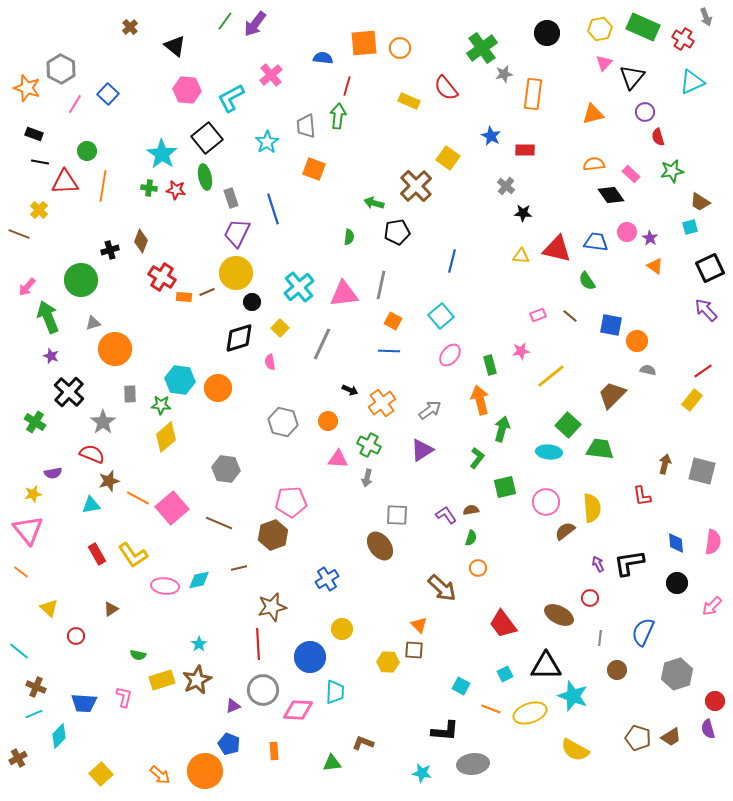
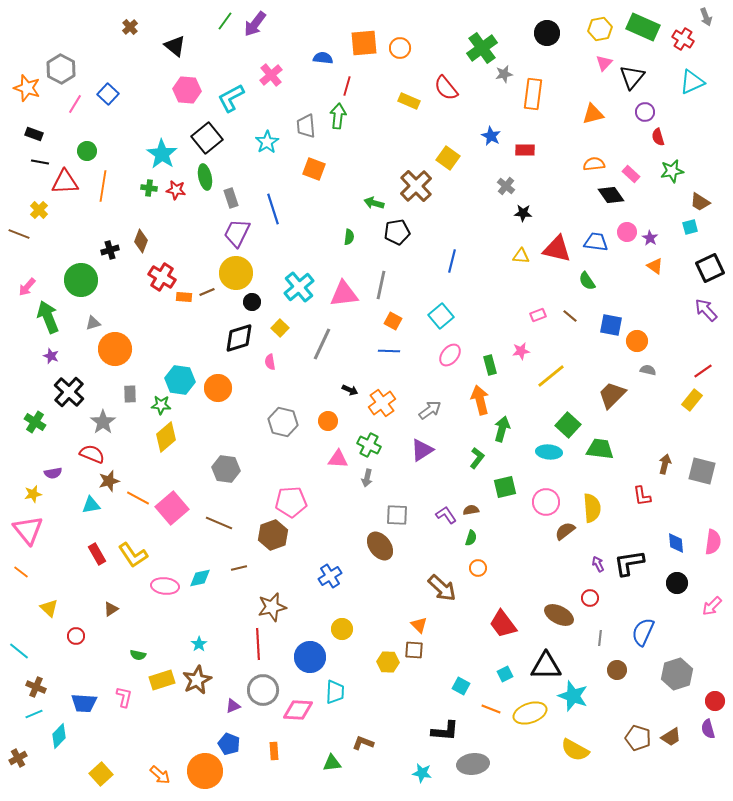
blue cross at (327, 579): moved 3 px right, 3 px up
cyan diamond at (199, 580): moved 1 px right, 2 px up
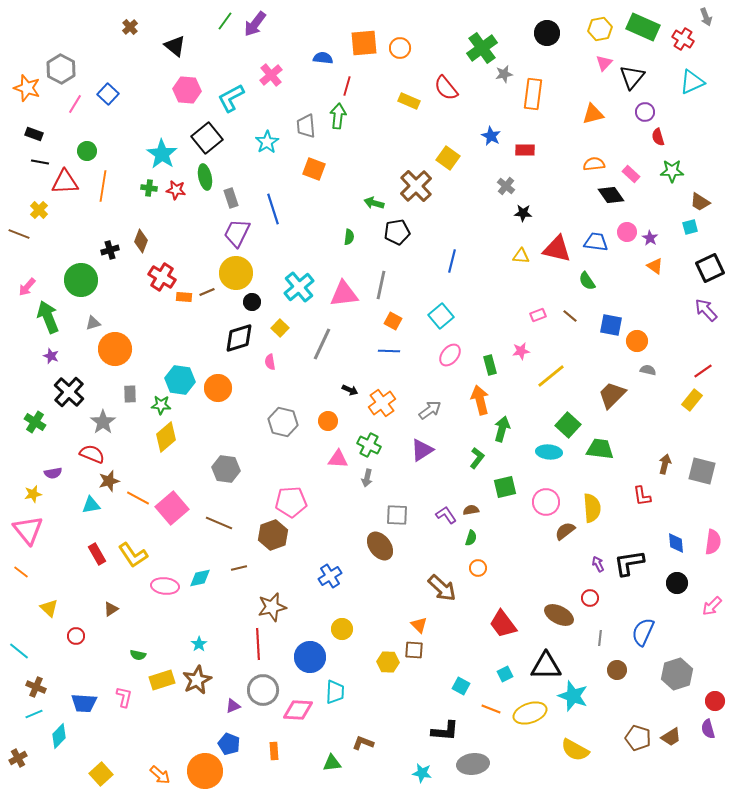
green star at (672, 171): rotated 10 degrees clockwise
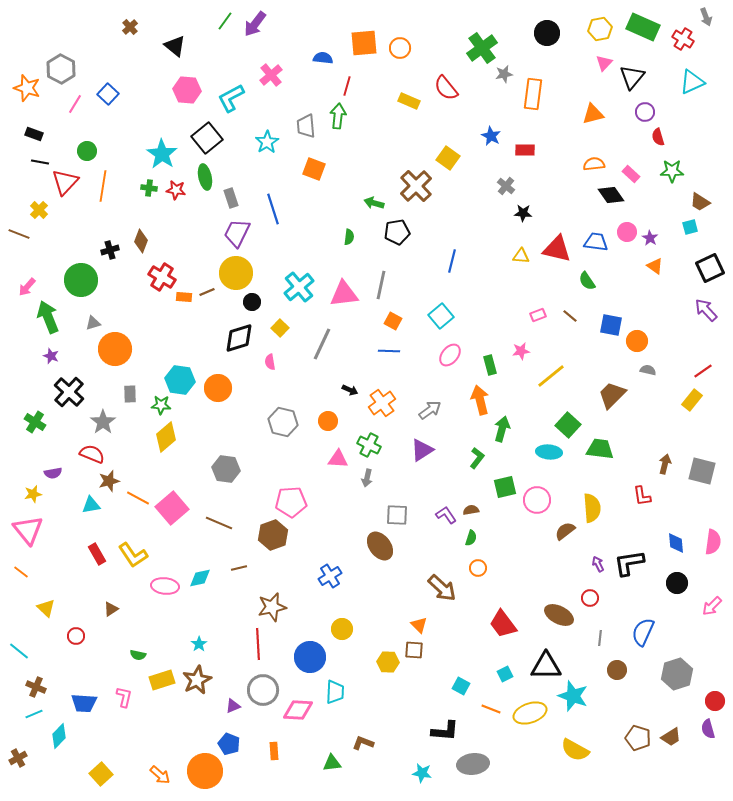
red triangle at (65, 182): rotated 44 degrees counterclockwise
pink circle at (546, 502): moved 9 px left, 2 px up
yellow triangle at (49, 608): moved 3 px left
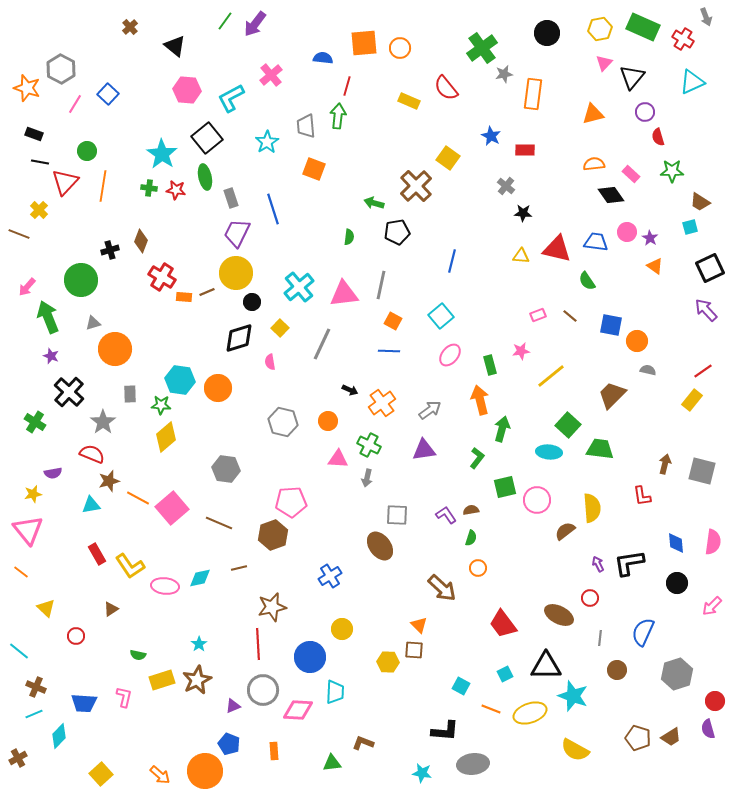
purple triangle at (422, 450): moved 2 px right; rotated 25 degrees clockwise
yellow L-shape at (133, 555): moved 3 px left, 11 px down
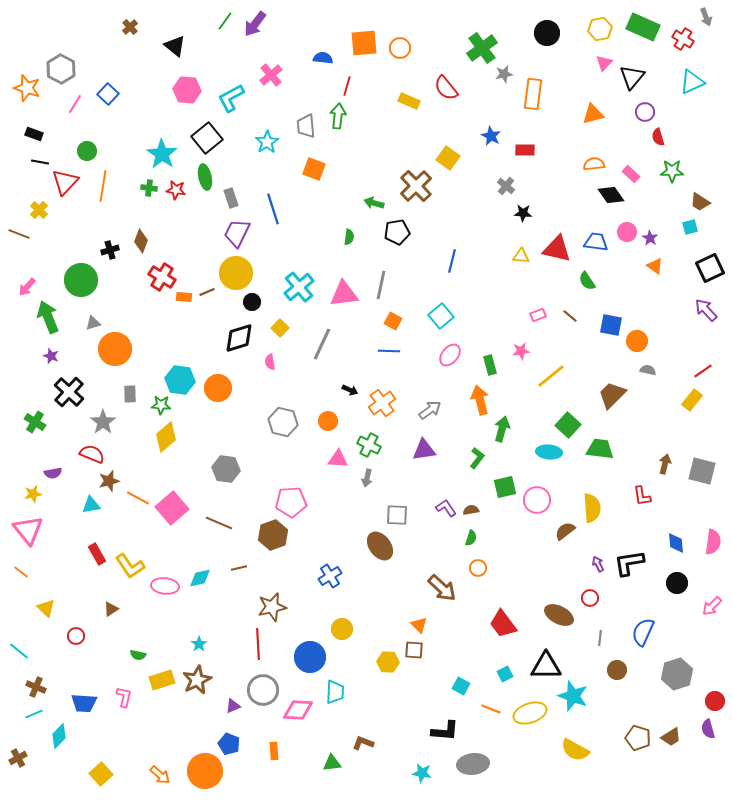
purple L-shape at (446, 515): moved 7 px up
